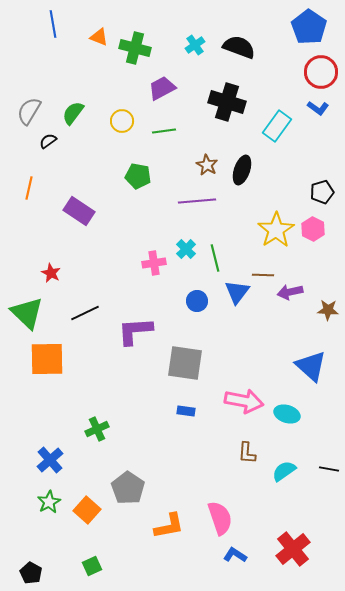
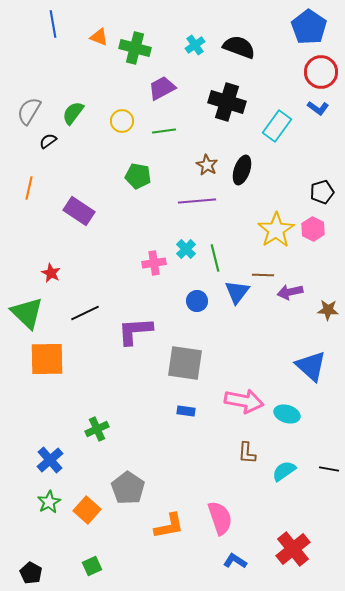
blue L-shape at (235, 555): moved 6 px down
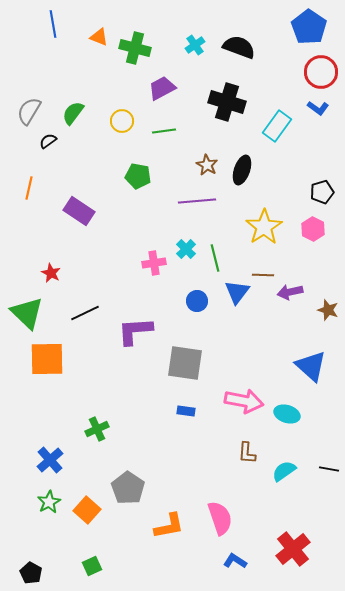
yellow star at (276, 230): moved 12 px left, 3 px up
brown star at (328, 310): rotated 15 degrees clockwise
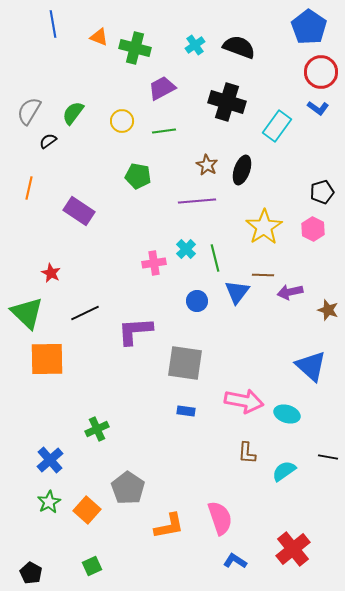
black line at (329, 469): moved 1 px left, 12 px up
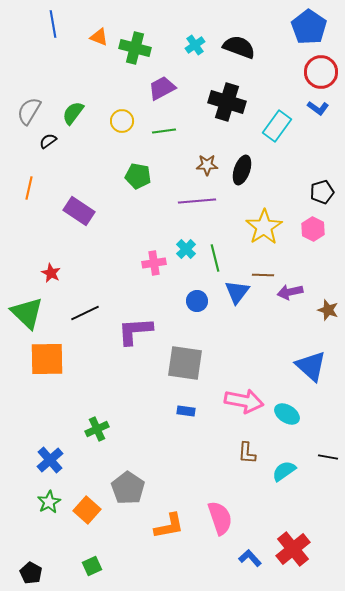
brown star at (207, 165): rotated 30 degrees counterclockwise
cyan ellipse at (287, 414): rotated 15 degrees clockwise
blue L-shape at (235, 561): moved 15 px right, 3 px up; rotated 15 degrees clockwise
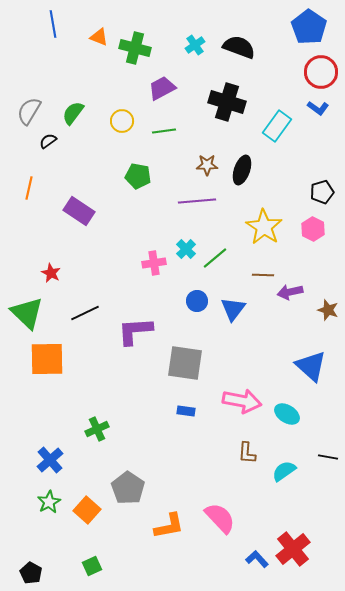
yellow star at (264, 227): rotated 6 degrees counterclockwise
green line at (215, 258): rotated 64 degrees clockwise
blue triangle at (237, 292): moved 4 px left, 17 px down
pink arrow at (244, 401): moved 2 px left
pink semicircle at (220, 518): rotated 24 degrees counterclockwise
blue L-shape at (250, 558): moved 7 px right, 1 px down
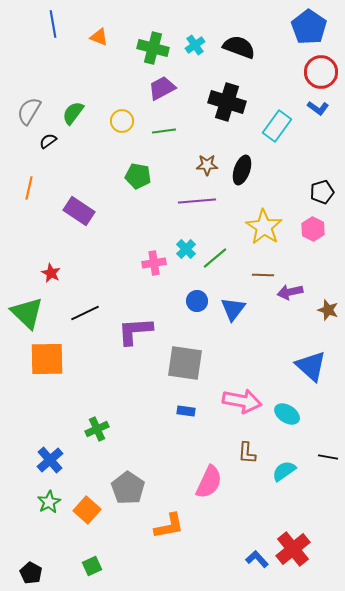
green cross at (135, 48): moved 18 px right
pink semicircle at (220, 518): moved 11 px left, 36 px up; rotated 68 degrees clockwise
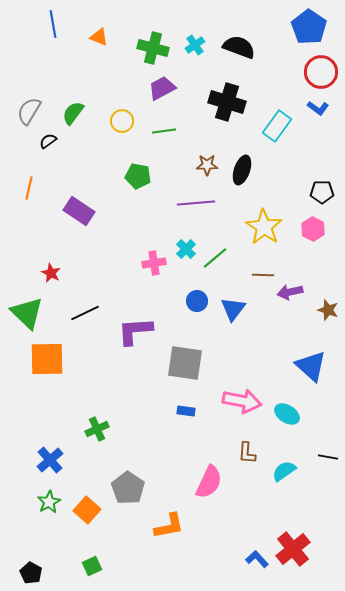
black pentagon at (322, 192): rotated 15 degrees clockwise
purple line at (197, 201): moved 1 px left, 2 px down
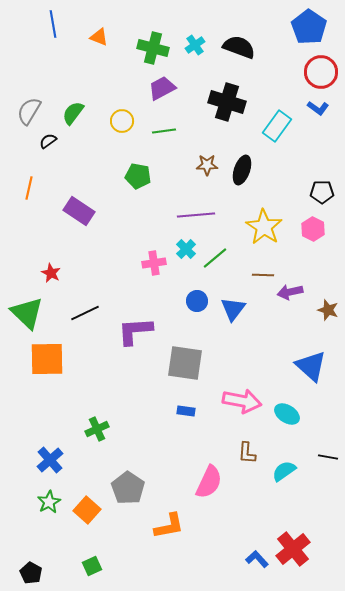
purple line at (196, 203): moved 12 px down
